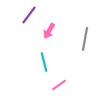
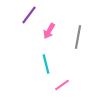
gray line: moved 7 px left, 2 px up
cyan line: moved 2 px right, 2 px down
pink line: moved 3 px right
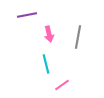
purple line: moved 2 px left; rotated 42 degrees clockwise
pink arrow: moved 3 px down; rotated 42 degrees counterclockwise
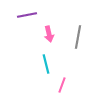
pink line: rotated 35 degrees counterclockwise
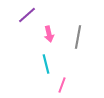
purple line: rotated 30 degrees counterclockwise
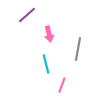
gray line: moved 12 px down
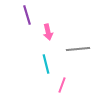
purple line: rotated 66 degrees counterclockwise
pink arrow: moved 1 px left, 2 px up
gray line: rotated 75 degrees clockwise
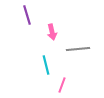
pink arrow: moved 4 px right
cyan line: moved 1 px down
